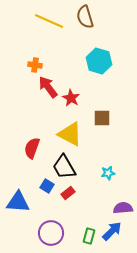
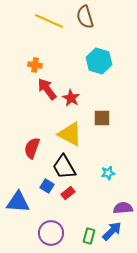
red arrow: moved 1 px left, 2 px down
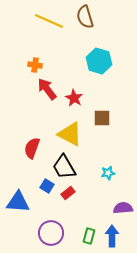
red star: moved 3 px right
blue arrow: moved 5 px down; rotated 45 degrees counterclockwise
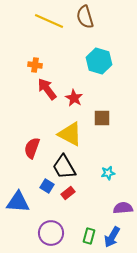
blue arrow: moved 1 px down; rotated 150 degrees counterclockwise
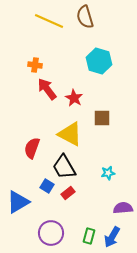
blue triangle: rotated 35 degrees counterclockwise
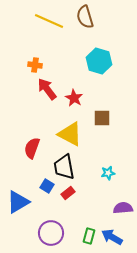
black trapezoid: rotated 20 degrees clockwise
blue arrow: rotated 90 degrees clockwise
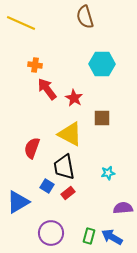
yellow line: moved 28 px left, 2 px down
cyan hexagon: moved 3 px right, 3 px down; rotated 15 degrees counterclockwise
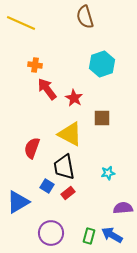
cyan hexagon: rotated 20 degrees counterclockwise
blue arrow: moved 2 px up
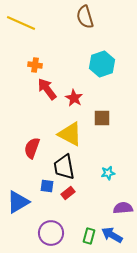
blue square: rotated 24 degrees counterclockwise
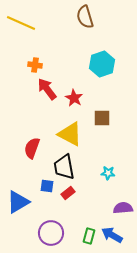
cyan star: rotated 16 degrees clockwise
